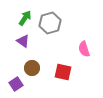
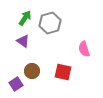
brown circle: moved 3 px down
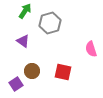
green arrow: moved 7 px up
pink semicircle: moved 7 px right
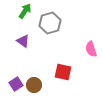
brown circle: moved 2 px right, 14 px down
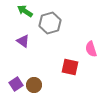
green arrow: rotated 91 degrees counterclockwise
red square: moved 7 px right, 5 px up
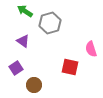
purple square: moved 16 px up
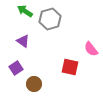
gray hexagon: moved 4 px up
pink semicircle: rotated 21 degrees counterclockwise
brown circle: moved 1 px up
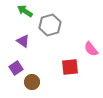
gray hexagon: moved 6 px down
red square: rotated 18 degrees counterclockwise
brown circle: moved 2 px left, 2 px up
